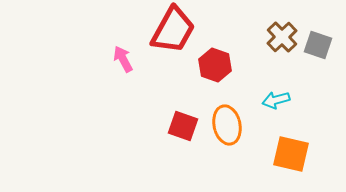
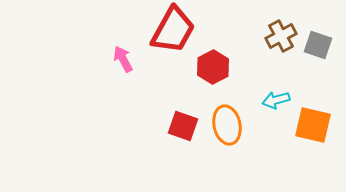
brown cross: moved 1 px left, 1 px up; rotated 16 degrees clockwise
red hexagon: moved 2 px left, 2 px down; rotated 12 degrees clockwise
orange square: moved 22 px right, 29 px up
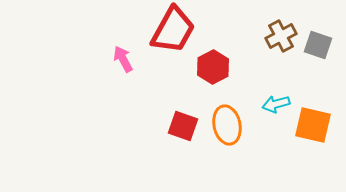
cyan arrow: moved 4 px down
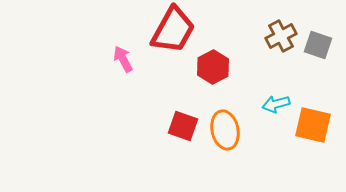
orange ellipse: moved 2 px left, 5 px down
